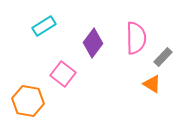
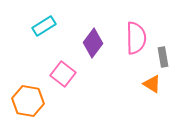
gray rectangle: rotated 54 degrees counterclockwise
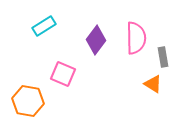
purple diamond: moved 3 px right, 3 px up
pink square: rotated 15 degrees counterclockwise
orange triangle: moved 1 px right
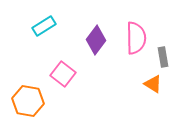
pink square: rotated 15 degrees clockwise
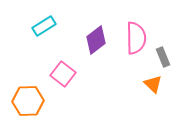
purple diamond: rotated 16 degrees clockwise
gray rectangle: rotated 12 degrees counterclockwise
orange triangle: rotated 12 degrees clockwise
orange hexagon: rotated 12 degrees counterclockwise
